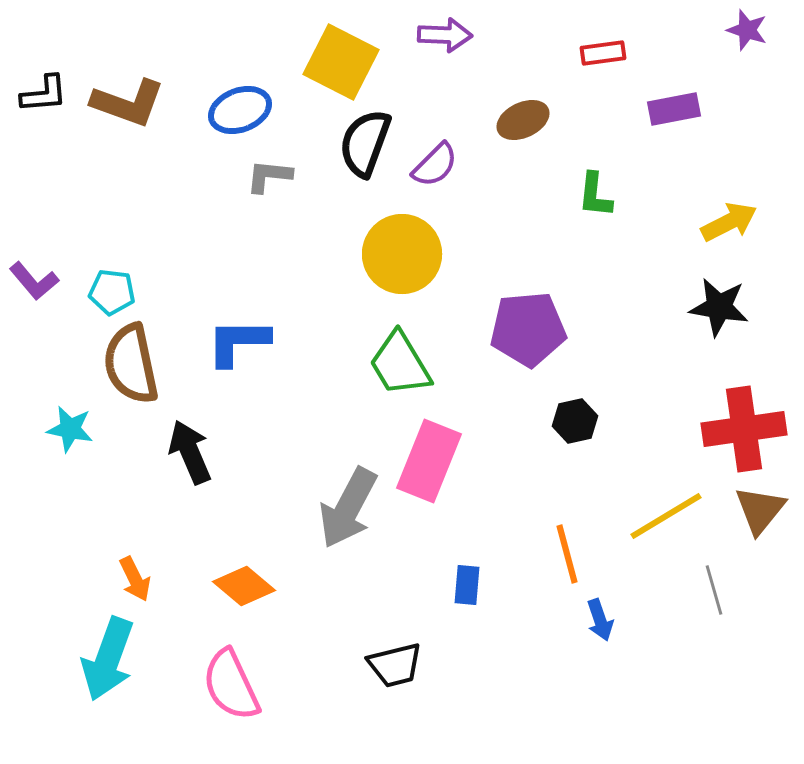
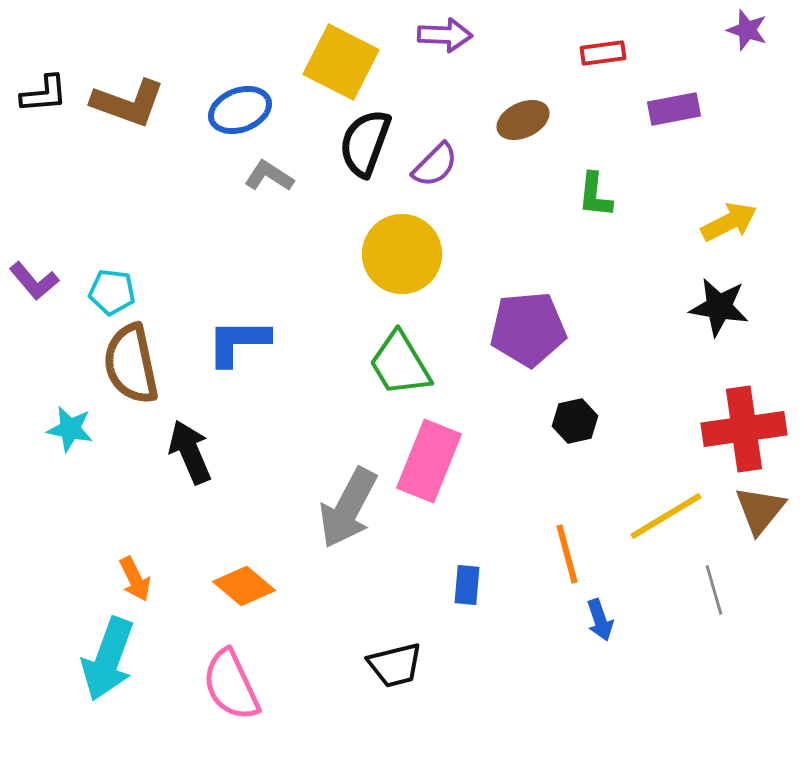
gray L-shape: rotated 27 degrees clockwise
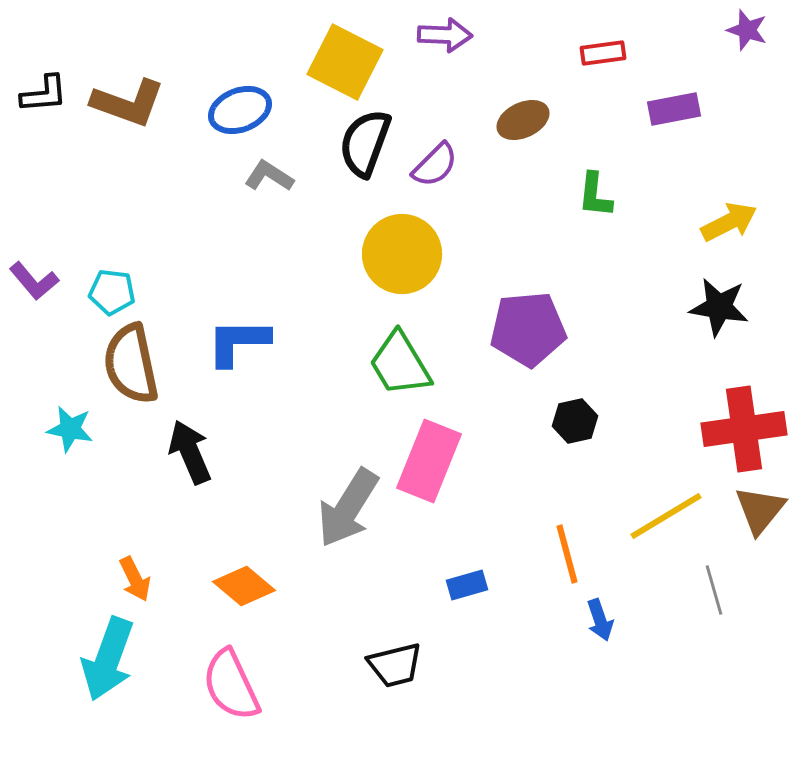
yellow square: moved 4 px right
gray arrow: rotated 4 degrees clockwise
blue rectangle: rotated 69 degrees clockwise
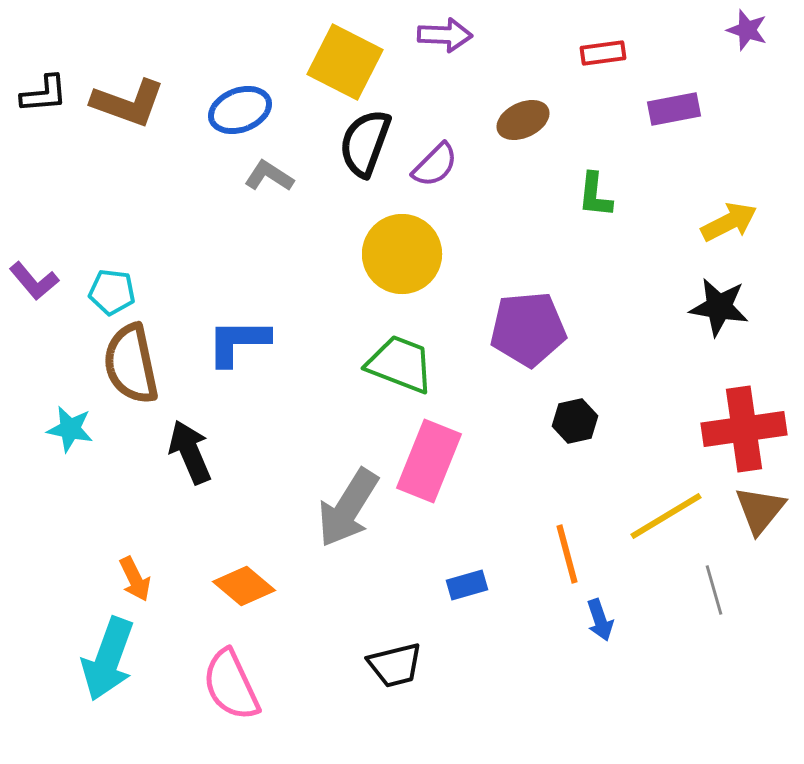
green trapezoid: rotated 142 degrees clockwise
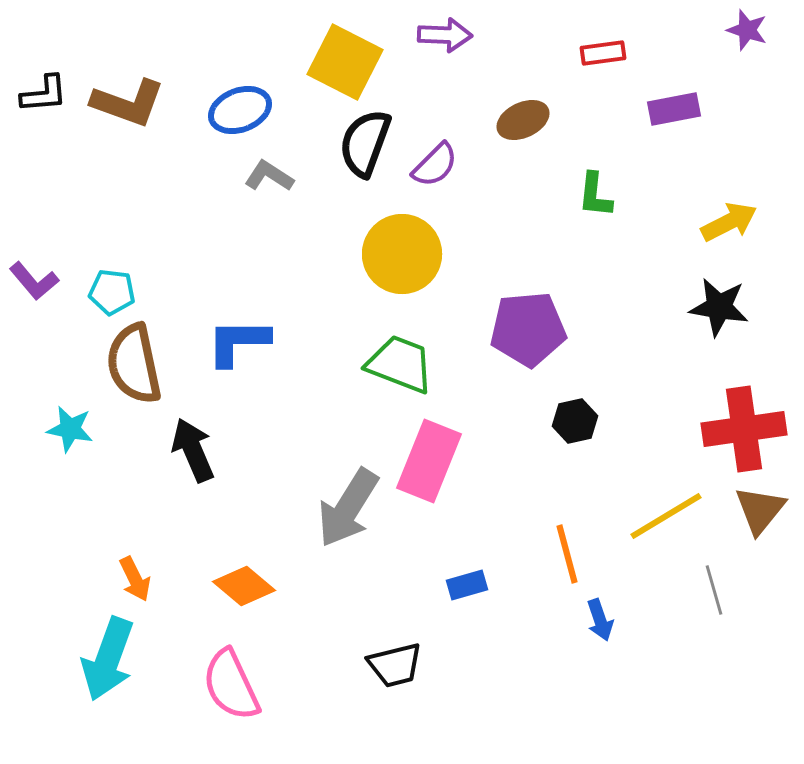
brown semicircle: moved 3 px right
black arrow: moved 3 px right, 2 px up
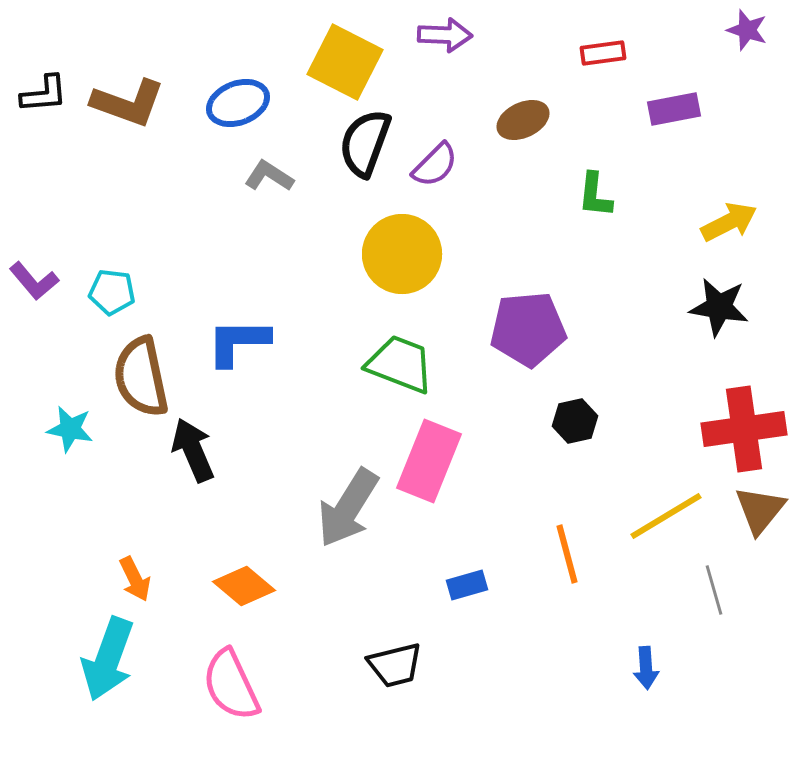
blue ellipse: moved 2 px left, 7 px up
brown semicircle: moved 7 px right, 13 px down
blue arrow: moved 46 px right, 48 px down; rotated 15 degrees clockwise
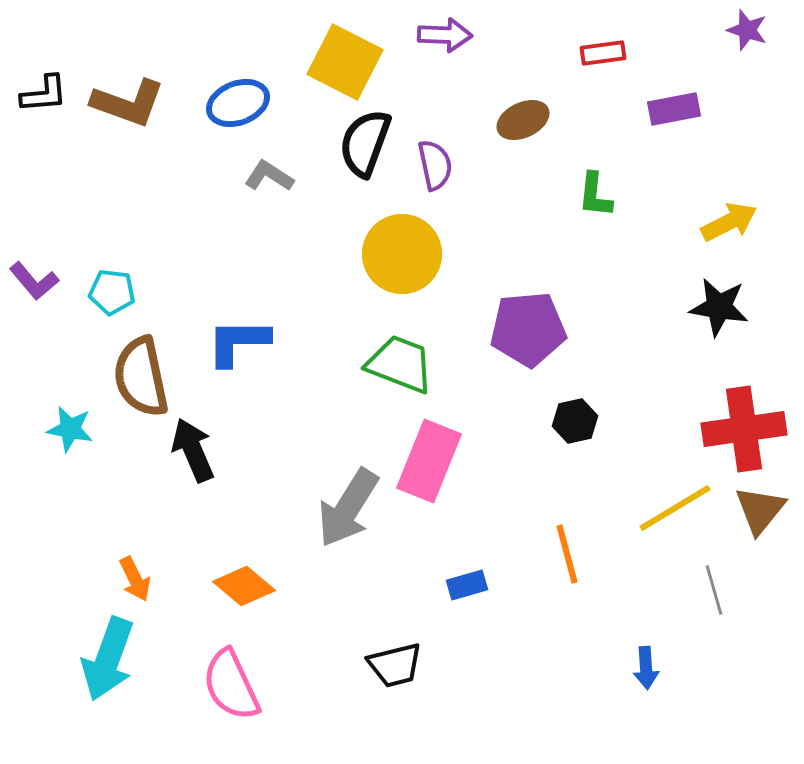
purple semicircle: rotated 57 degrees counterclockwise
yellow line: moved 9 px right, 8 px up
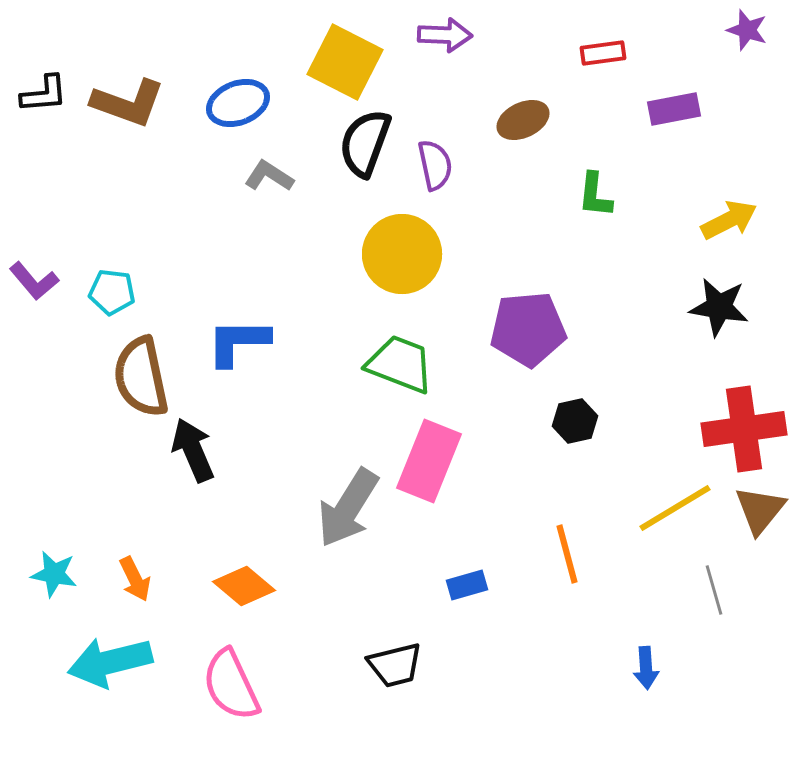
yellow arrow: moved 2 px up
cyan star: moved 16 px left, 145 px down
cyan arrow: moved 2 px right, 3 px down; rotated 56 degrees clockwise
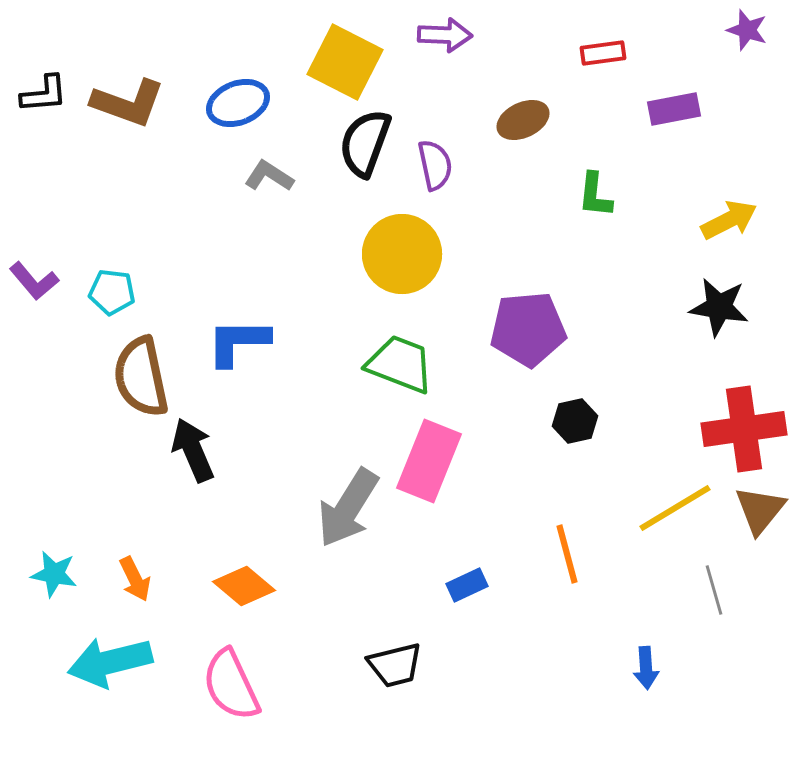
blue rectangle: rotated 9 degrees counterclockwise
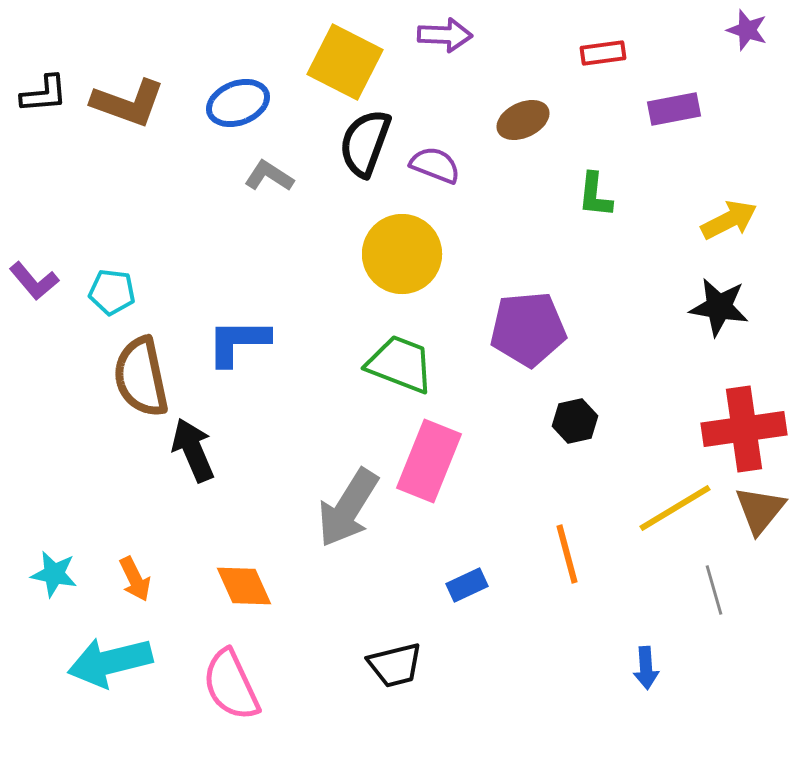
purple semicircle: rotated 57 degrees counterclockwise
orange diamond: rotated 26 degrees clockwise
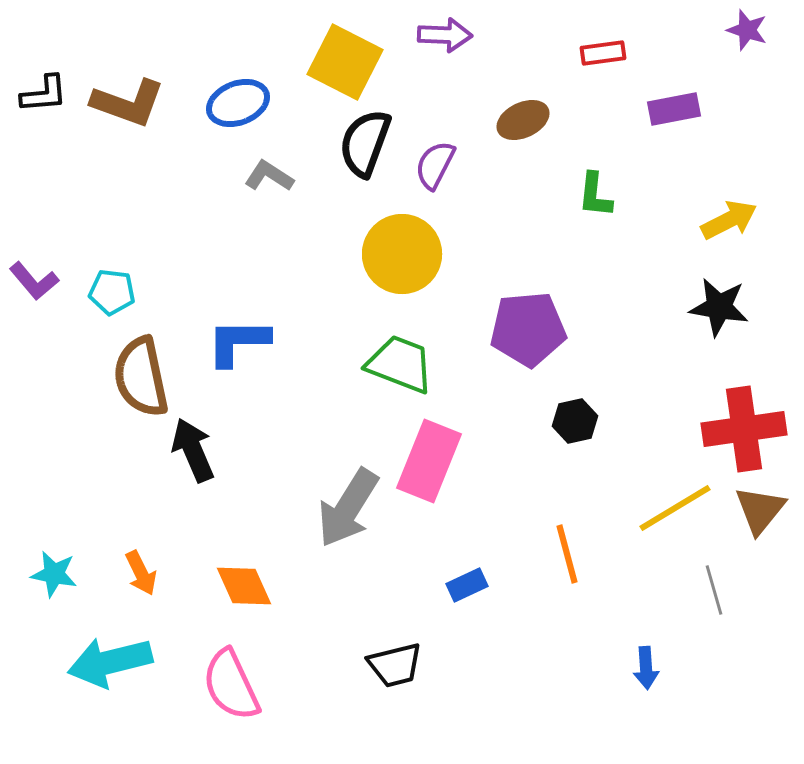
purple semicircle: rotated 84 degrees counterclockwise
orange arrow: moved 6 px right, 6 px up
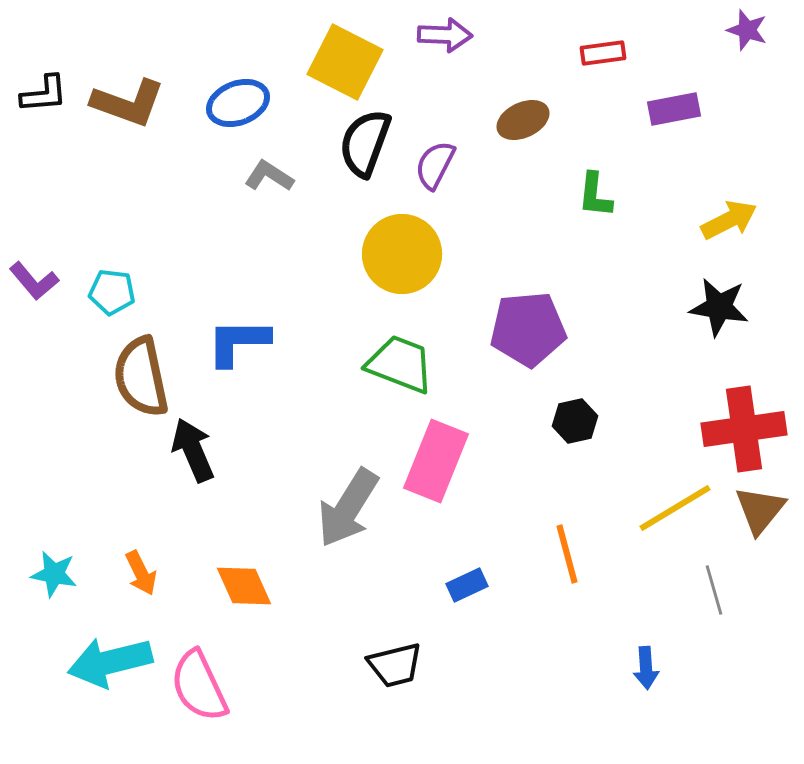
pink rectangle: moved 7 px right
pink semicircle: moved 32 px left, 1 px down
